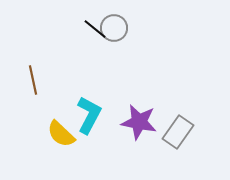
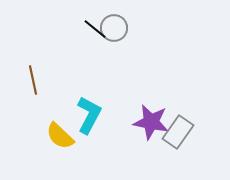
purple star: moved 12 px right
yellow semicircle: moved 1 px left, 2 px down
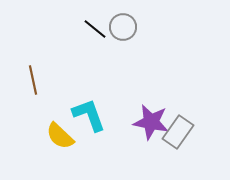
gray circle: moved 9 px right, 1 px up
cyan L-shape: rotated 48 degrees counterclockwise
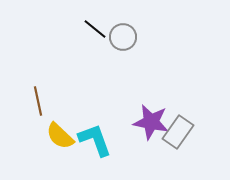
gray circle: moved 10 px down
brown line: moved 5 px right, 21 px down
cyan L-shape: moved 6 px right, 25 px down
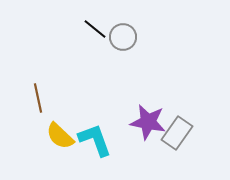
brown line: moved 3 px up
purple star: moved 3 px left
gray rectangle: moved 1 px left, 1 px down
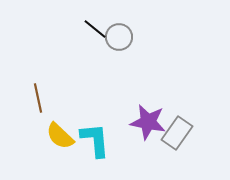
gray circle: moved 4 px left
cyan L-shape: rotated 15 degrees clockwise
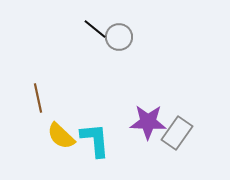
purple star: rotated 9 degrees counterclockwise
yellow semicircle: moved 1 px right
